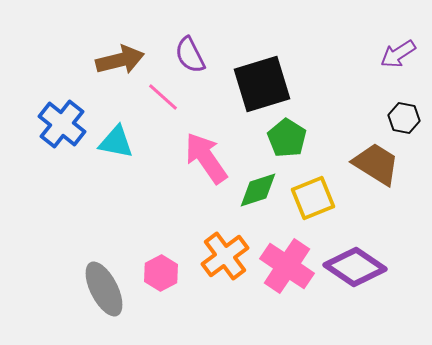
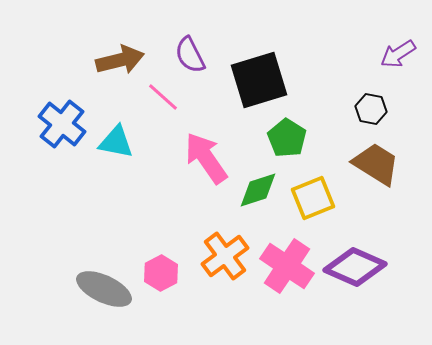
black square: moved 3 px left, 4 px up
black hexagon: moved 33 px left, 9 px up
purple diamond: rotated 10 degrees counterclockwise
gray ellipse: rotated 38 degrees counterclockwise
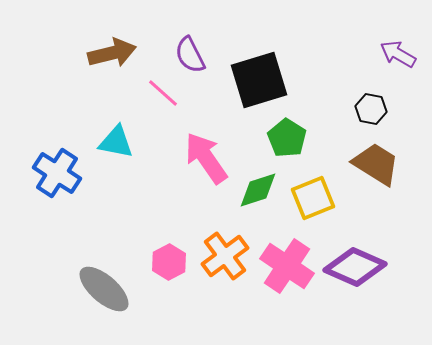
purple arrow: rotated 63 degrees clockwise
brown arrow: moved 8 px left, 7 px up
pink line: moved 4 px up
blue cross: moved 5 px left, 49 px down; rotated 6 degrees counterclockwise
pink hexagon: moved 8 px right, 11 px up
gray ellipse: rotated 16 degrees clockwise
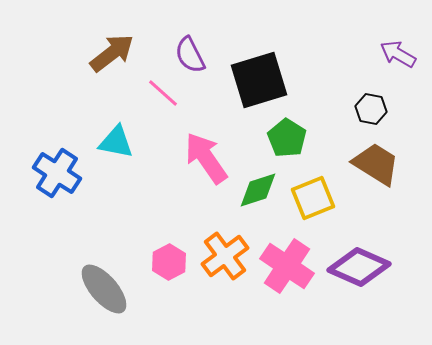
brown arrow: rotated 24 degrees counterclockwise
purple diamond: moved 4 px right
gray ellipse: rotated 8 degrees clockwise
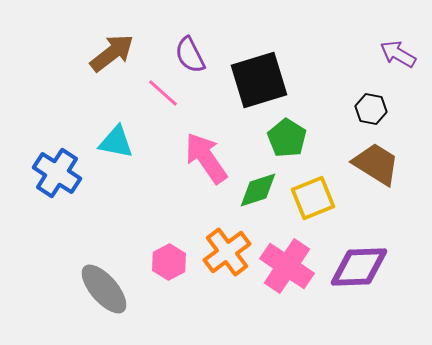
orange cross: moved 2 px right, 4 px up
purple diamond: rotated 26 degrees counterclockwise
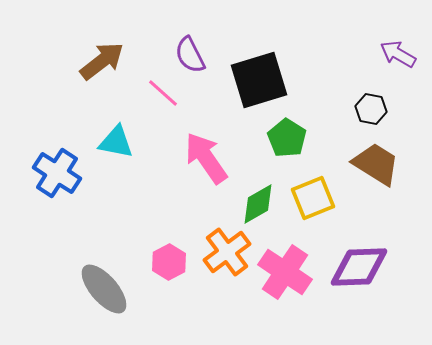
brown arrow: moved 10 px left, 8 px down
green diamond: moved 14 px down; rotated 12 degrees counterclockwise
pink cross: moved 2 px left, 6 px down
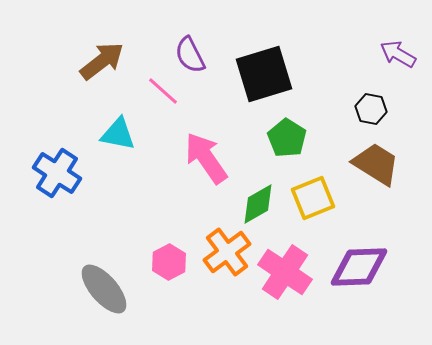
black square: moved 5 px right, 6 px up
pink line: moved 2 px up
cyan triangle: moved 2 px right, 8 px up
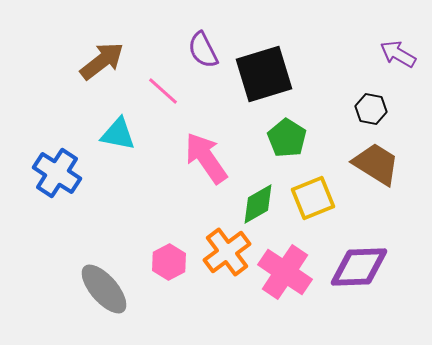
purple semicircle: moved 13 px right, 5 px up
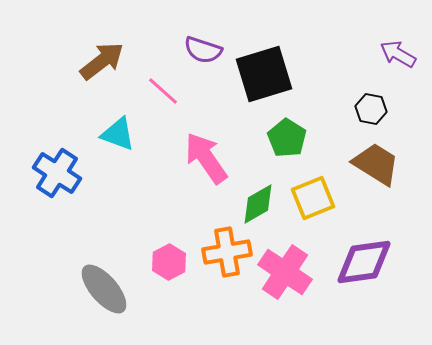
purple semicircle: rotated 45 degrees counterclockwise
cyan triangle: rotated 9 degrees clockwise
orange cross: rotated 27 degrees clockwise
purple diamond: moved 5 px right, 5 px up; rotated 6 degrees counterclockwise
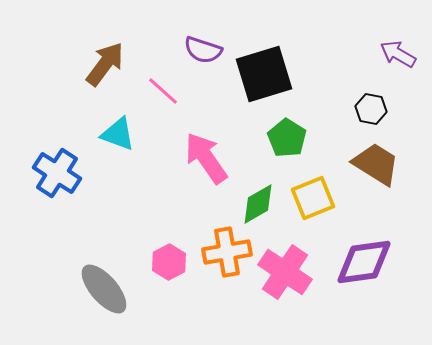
brown arrow: moved 3 px right, 3 px down; rotated 15 degrees counterclockwise
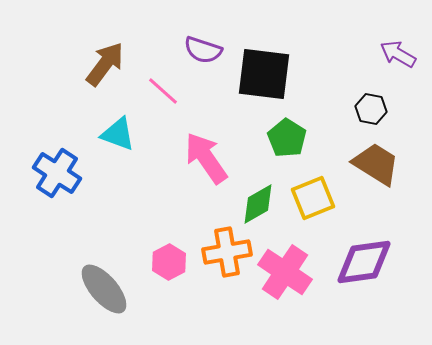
black square: rotated 24 degrees clockwise
